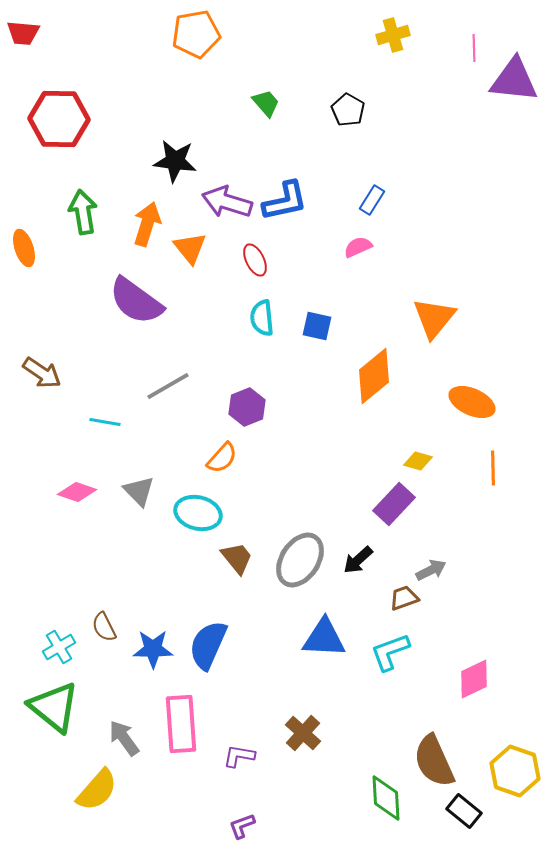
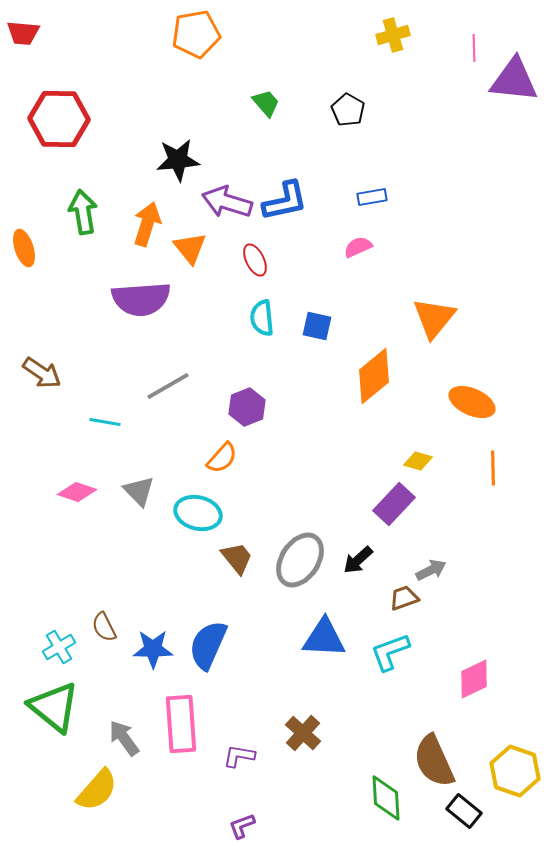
black star at (175, 161): moved 3 px right, 1 px up; rotated 12 degrees counterclockwise
blue rectangle at (372, 200): moved 3 px up; rotated 48 degrees clockwise
purple semicircle at (136, 301): moved 5 px right, 2 px up; rotated 40 degrees counterclockwise
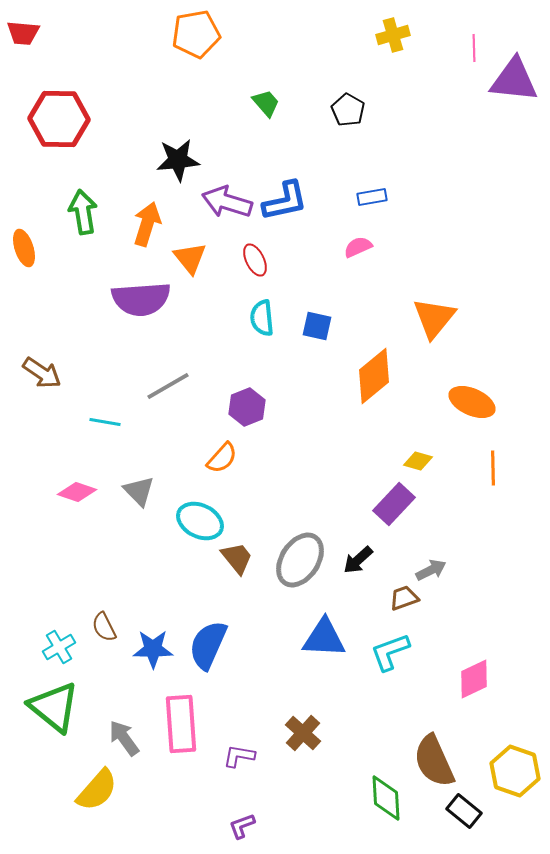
orange triangle at (190, 248): moved 10 px down
cyan ellipse at (198, 513): moved 2 px right, 8 px down; rotated 12 degrees clockwise
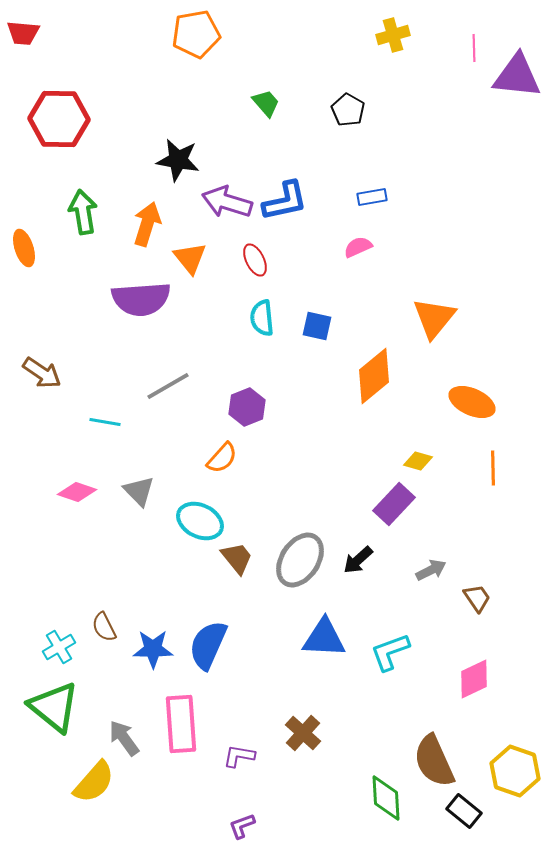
purple triangle at (514, 80): moved 3 px right, 4 px up
black star at (178, 160): rotated 15 degrees clockwise
brown trapezoid at (404, 598): moved 73 px right; rotated 76 degrees clockwise
yellow semicircle at (97, 790): moved 3 px left, 8 px up
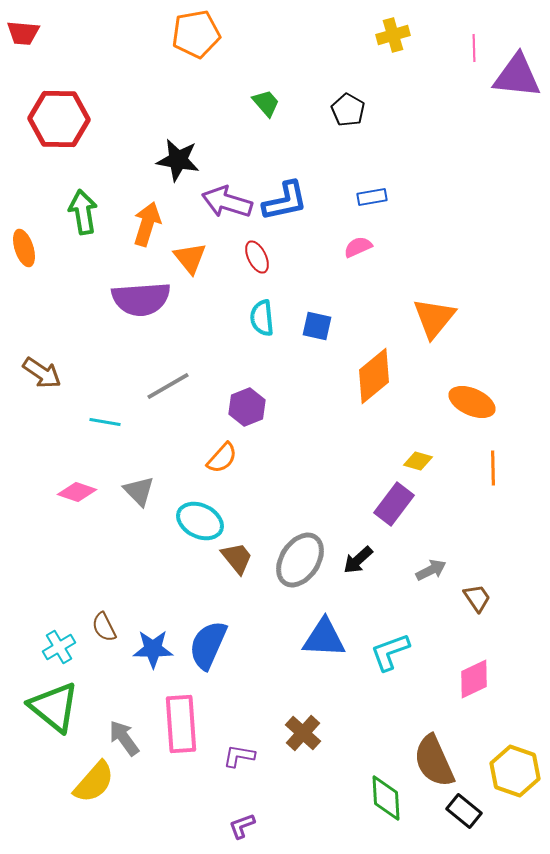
red ellipse at (255, 260): moved 2 px right, 3 px up
purple rectangle at (394, 504): rotated 6 degrees counterclockwise
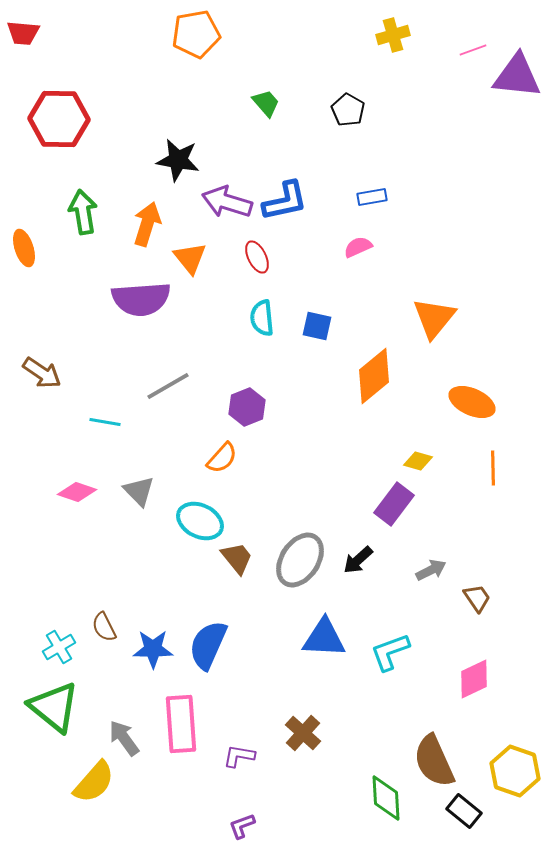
pink line at (474, 48): moved 1 px left, 2 px down; rotated 72 degrees clockwise
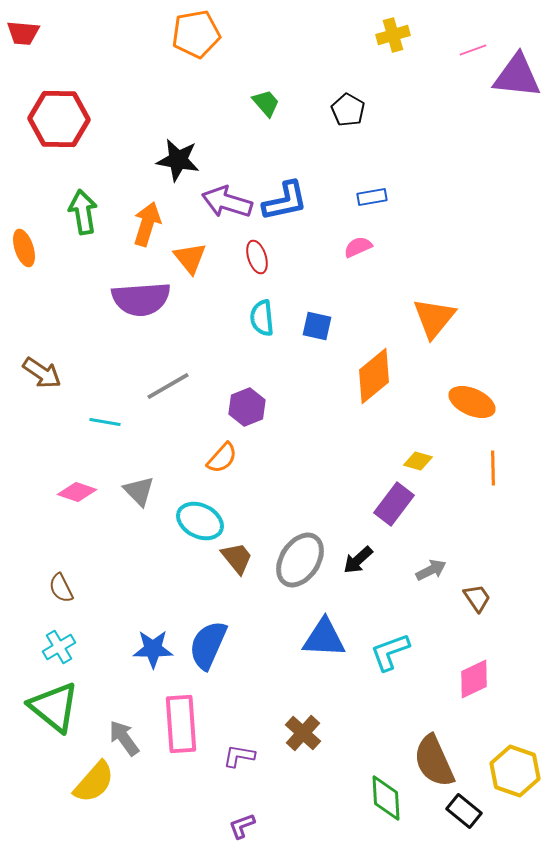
red ellipse at (257, 257): rotated 8 degrees clockwise
brown semicircle at (104, 627): moved 43 px left, 39 px up
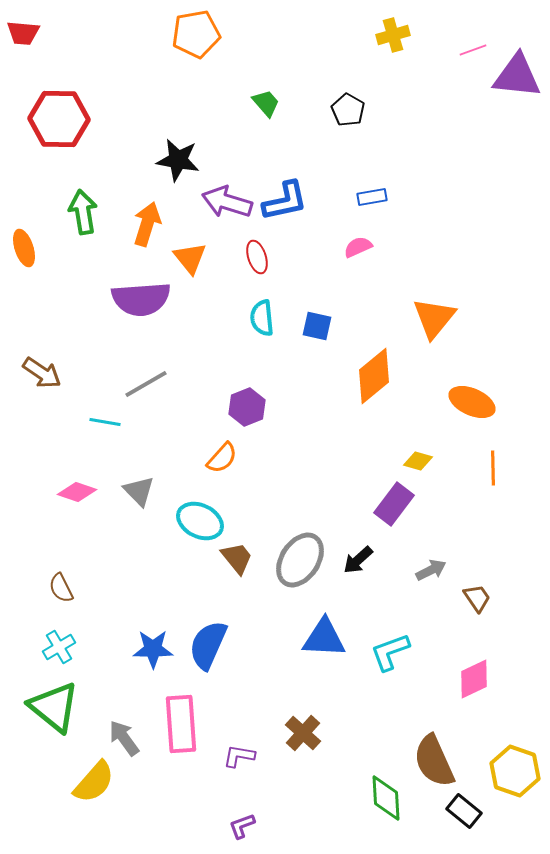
gray line at (168, 386): moved 22 px left, 2 px up
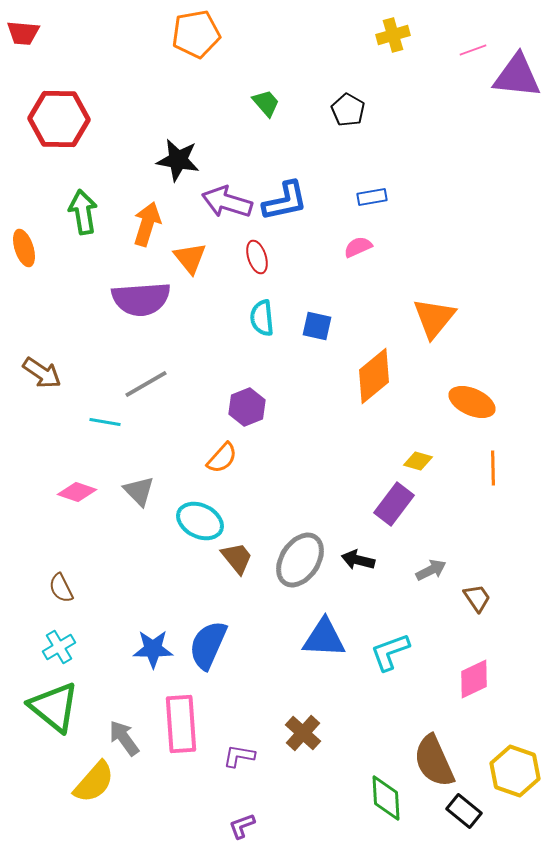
black arrow at (358, 560): rotated 56 degrees clockwise
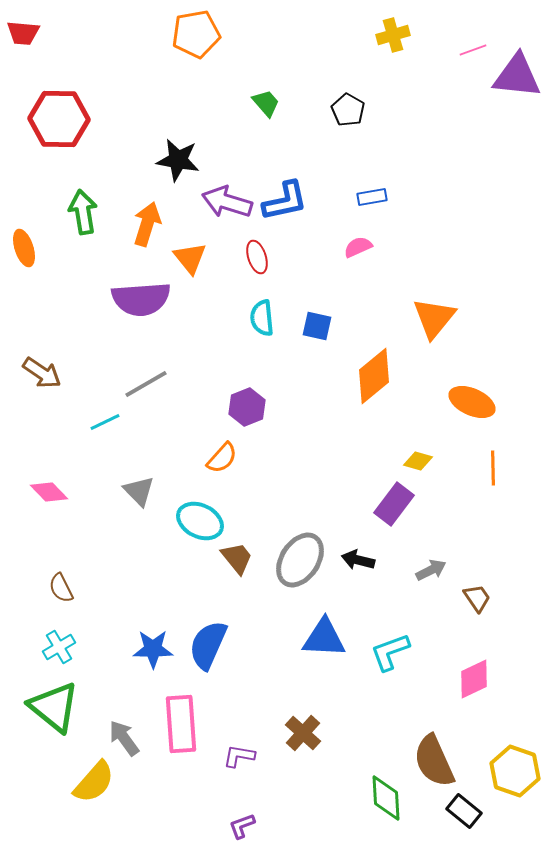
cyan line at (105, 422): rotated 36 degrees counterclockwise
pink diamond at (77, 492): moved 28 px left; rotated 27 degrees clockwise
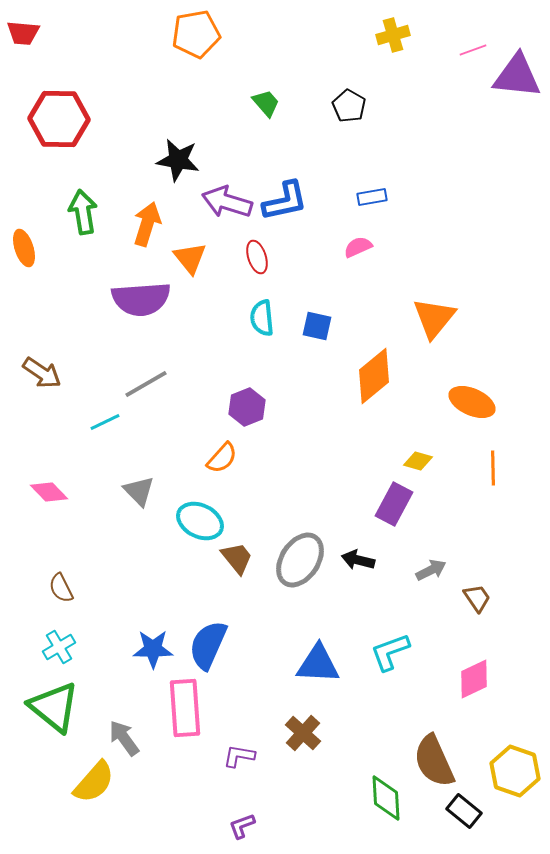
black pentagon at (348, 110): moved 1 px right, 4 px up
purple rectangle at (394, 504): rotated 9 degrees counterclockwise
blue triangle at (324, 638): moved 6 px left, 26 px down
pink rectangle at (181, 724): moved 4 px right, 16 px up
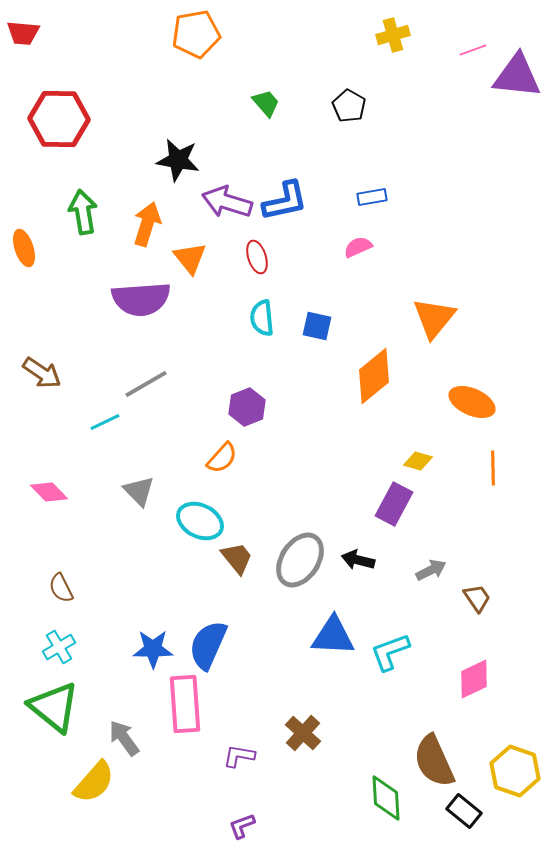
blue triangle at (318, 664): moved 15 px right, 28 px up
pink rectangle at (185, 708): moved 4 px up
